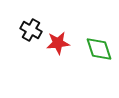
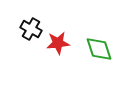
black cross: moved 1 px up
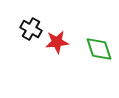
red star: moved 1 px left, 1 px up
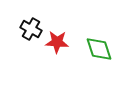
red star: rotated 10 degrees clockwise
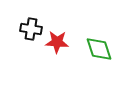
black cross: rotated 20 degrees counterclockwise
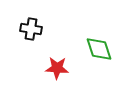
red star: moved 26 px down
